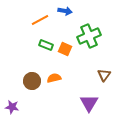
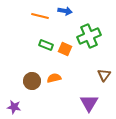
orange line: moved 4 px up; rotated 42 degrees clockwise
purple star: moved 2 px right
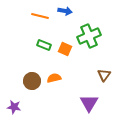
green rectangle: moved 2 px left
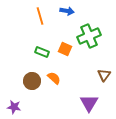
blue arrow: moved 2 px right
orange line: rotated 60 degrees clockwise
green rectangle: moved 2 px left, 7 px down
orange semicircle: rotated 56 degrees clockwise
